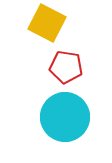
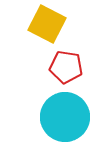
yellow square: moved 1 px down
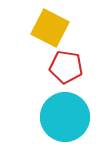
yellow square: moved 3 px right, 4 px down
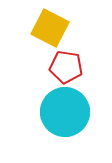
cyan circle: moved 5 px up
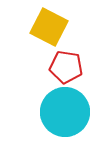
yellow square: moved 1 px left, 1 px up
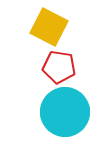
red pentagon: moved 7 px left
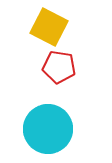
cyan circle: moved 17 px left, 17 px down
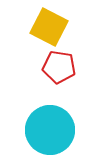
cyan circle: moved 2 px right, 1 px down
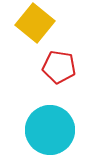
yellow square: moved 14 px left, 4 px up; rotated 12 degrees clockwise
